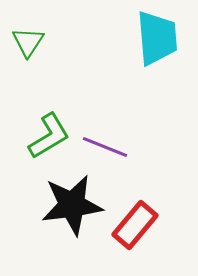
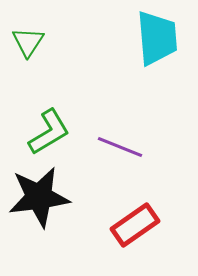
green L-shape: moved 4 px up
purple line: moved 15 px right
black star: moved 33 px left, 8 px up
red rectangle: rotated 15 degrees clockwise
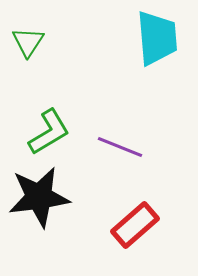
red rectangle: rotated 6 degrees counterclockwise
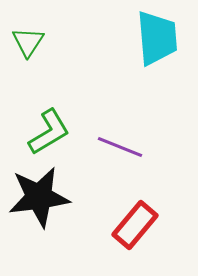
red rectangle: rotated 9 degrees counterclockwise
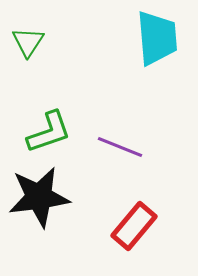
green L-shape: rotated 12 degrees clockwise
red rectangle: moved 1 px left, 1 px down
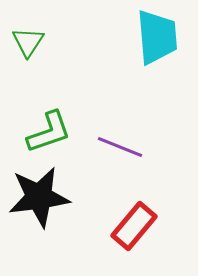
cyan trapezoid: moved 1 px up
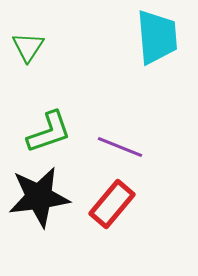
green triangle: moved 5 px down
red rectangle: moved 22 px left, 22 px up
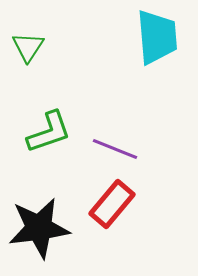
purple line: moved 5 px left, 2 px down
black star: moved 31 px down
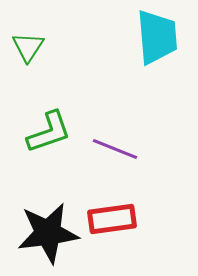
red rectangle: moved 15 px down; rotated 42 degrees clockwise
black star: moved 9 px right, 5 px down
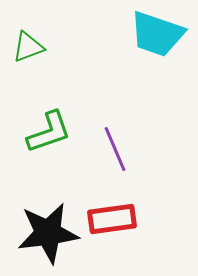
cyan trapezoid: moved 3 px up; rotated 114 degrees clockwise
green triangle: rotated 36 degrees clockwise
purple line: rotated 45 degrees clockwise
